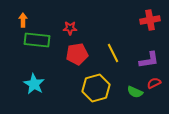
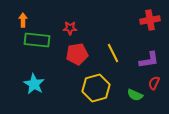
red semicircle: rotated 40 degrees counterclockwise
green semicircle: moved 3 px down
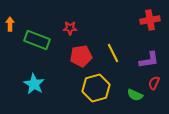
orange arrow: moved 13 px left, 4 px down
green rectangle: rotated 15 degrees clockwise
red pentagon: moved 4 px right, 2 px down
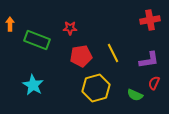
cyan star: moved 1 px left, 1 px down
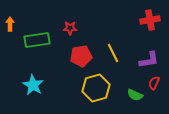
green rectangle: rotated 30 degrees counterclockwise
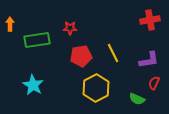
yellow hexagon: rotated 12 degrees counterclockwise
green semicircle: moved 2 px right, 4 px down
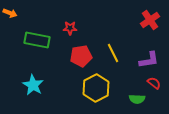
red cross: rotated 24 degrees counterclockwise
orange arrow: moved 11 px up; rotated 112 degrees clockwise
green rectangle: rotated 20 degrees clockwise
red semicircle: rotated 104 degrees clockwise
green semicircle: rotated 21 degrees counterclockwise
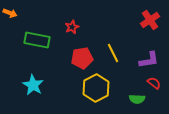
red star: moved 2 px right, 1 px up; rotated 24 degrees counterclockwise
red pentagon: moved 1 px right, 2 px down
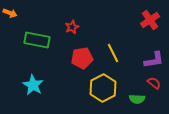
purple L-shape: moved 5 px right
yellow hexagon: moved 7 px right
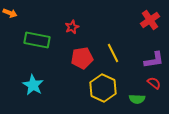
yellow hexagon: rotated 8 degrees counterclockwise
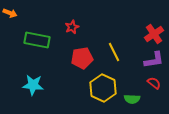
red cross: moved 4 px right, 14 px down
yellow line: moved 1 px right, 1 px up
cyan star: rotated 25 degrees counterclockwise
green semicircle: moved 5 px left
